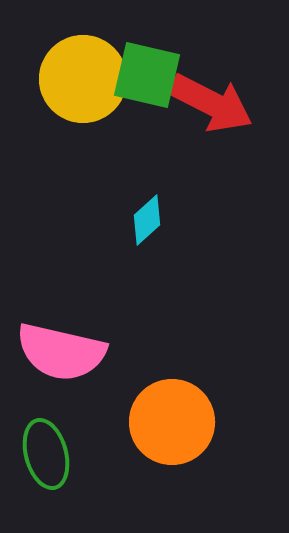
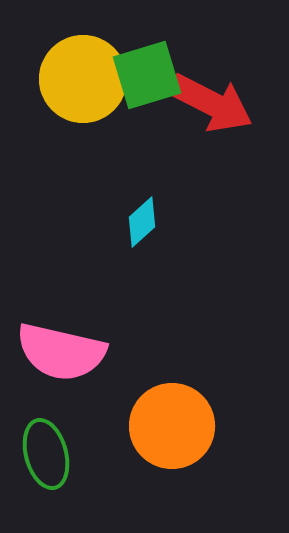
green square: rotated 30 degrees counterclockwise
cyan diamond: moved 5 px left, 2 px down
orange circle: moved 4 px down
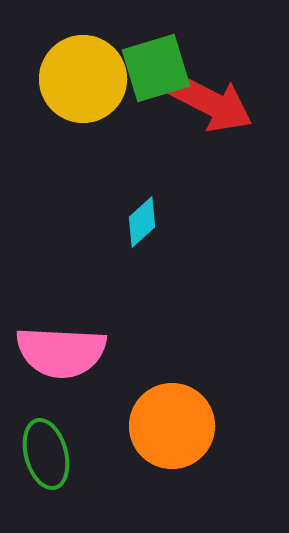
green square: moved 9 px right, 7 px up
pink semicircle: rotated 10 degrees counterclockwise
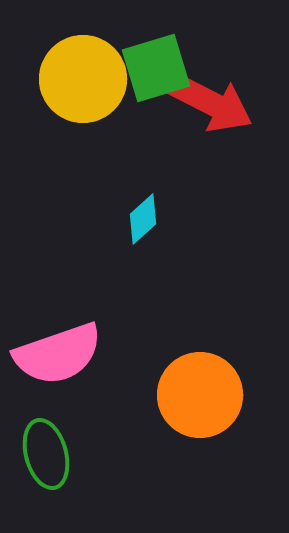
cyan diamond: moved 1 px right, 3 px up
pink semicircle: moved 3 px left, 2 px down; rotated 22 degrees counterclockwise
orange circle: moved 28 px right, 31 px up
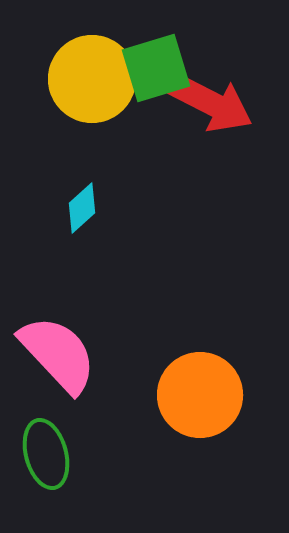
yellow circle: moved 9 px right
cyan diamond: moved 61 px left, 11 px up
pink semicircle: rotated 114 degrees counterclockwise
